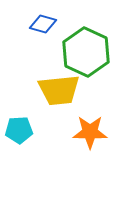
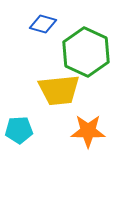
orange star: moved 2 px left, 1 px up
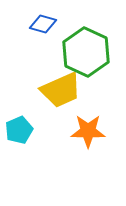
yellow trapezoid: moved 2 px right; rotated 18 degrees counterclockwise
cyan pentagon: rotated 20 degrees counterclockwise
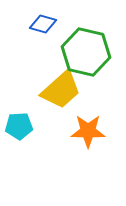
green hexagon: rotated 12 degrees counterclockwise
yellow trapezoid: rotated 18 degrees counterclockwise
cyan pentagon: moved 4 px up; rotated 20 degrees clockwise
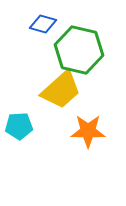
green hexagon: moved 7 px left, 2 px up
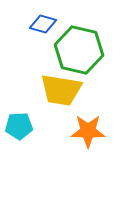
yellow trapezoid: rotated 51 degrees clockwise
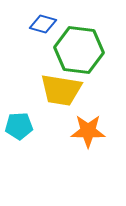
green hexagon: rotated 6 degrees counterclockwise
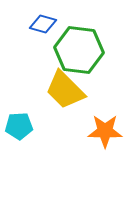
yellow trapezoid: moved 4 px right; rotated 36 degrees clockwise
orange star: moved 17 px right
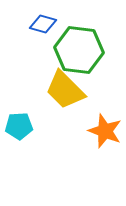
orange star: rotated 20 degrees clockwise
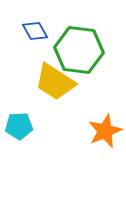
blue diamond: moved 8 px left, 7 px down; rotated 44 degrees clockwise
yellow trapezoid: moved 10 px left, 8 px up; rotated 12 degrees counterclockwise
orange star: rotated 28 degrees clockwise
